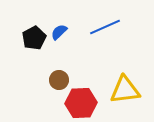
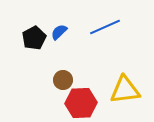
brown circle: moved 4 px right
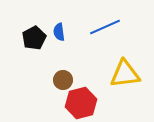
blue semicircle: rotated 54 degrees counterclockwise
yellow triangle: moved 16 px up
red hexagon: rotated 12 degrees counterclockwise
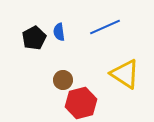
yellow triangle: rotated 40 degrees clockwise
